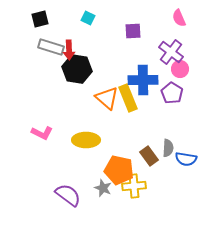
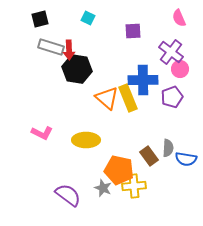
purple pentagon: moved 4 px down; rotated 20 degrees clockwise
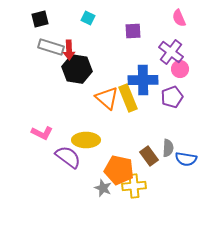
purple semicircle: moved 38 px up
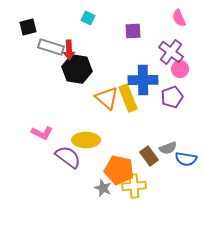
black square: moved 12 px left, 8 px down
gray semicircle: rotated 66 degrees clockwise
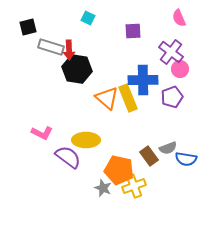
yellow cross: rotated 15 degrees counterclockwise
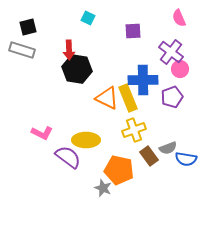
gray rectangle: moved 29 px left, 3 px down
orange triangle: rotated 15 degrees counterclockwise
yellow cross: moved 56 px up
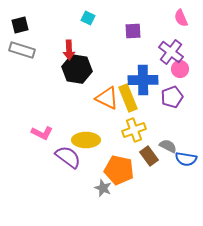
pink semicircle: moved 2 px right
black square: moved 8 px left, 2 px up
gray semicircle: moved 2 px up; rotated 132 degrees counterclockwise
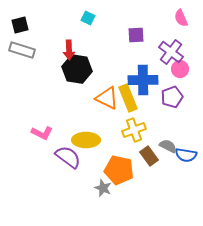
purple square: moved 3 px right, 4 px down
blue semicircle: moved 4 px up
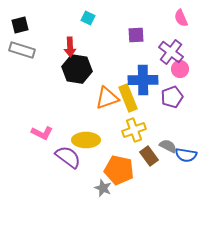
red arrow: moved 1 px right, 3 px up
orange triangle: rotated 45 degrees counterclockwise
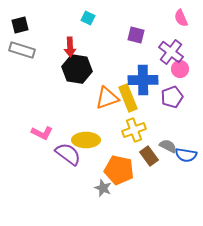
purple square: rotated 18 degrees clockwise
purple semicircle: moved 3 px up
